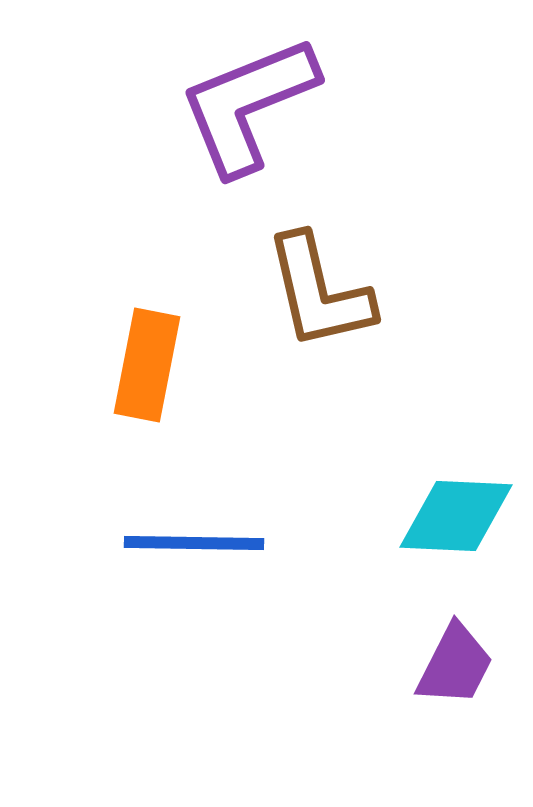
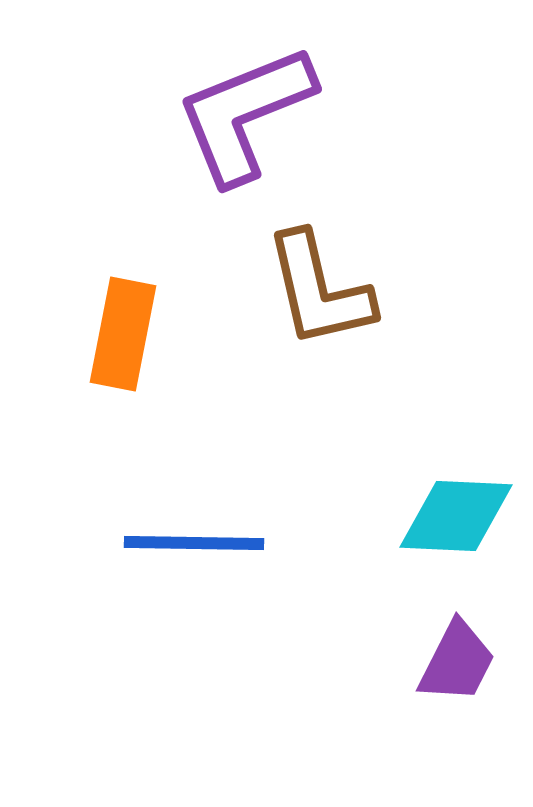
purple L-shape: moved 3 px left, 9 px down
brown L-shape: moved 2 px up
orange rectangle: moved 24 px left, 31 px up
purple trapezoid: moved 2 px right, 3 px up
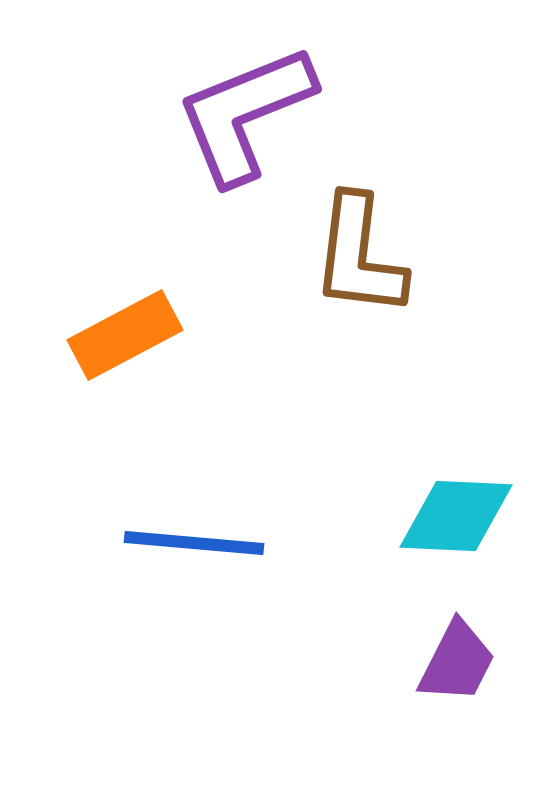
brown L-shape: moved 40 px right, 34 px up; rotated 20 degrees clockwise
orange rectangle: moved 2 px right, 1 px down; rotated 51 degrees clockwise
blue line: rotated 4 degrees clockwise
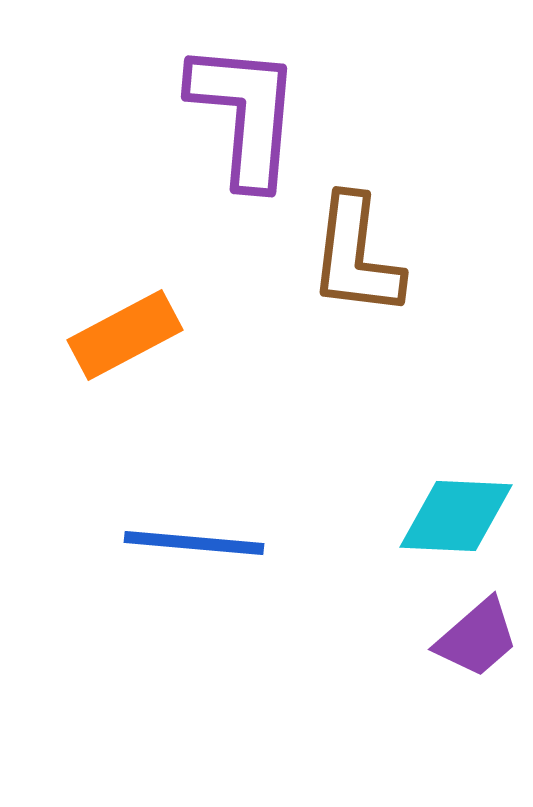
purple L-shape: rotated 117 degrees clockwise
brown L-shape: moved 3 px left
purple trapezoid: moved 20 px right, 24 px up; rotated 22 degrees clockwise
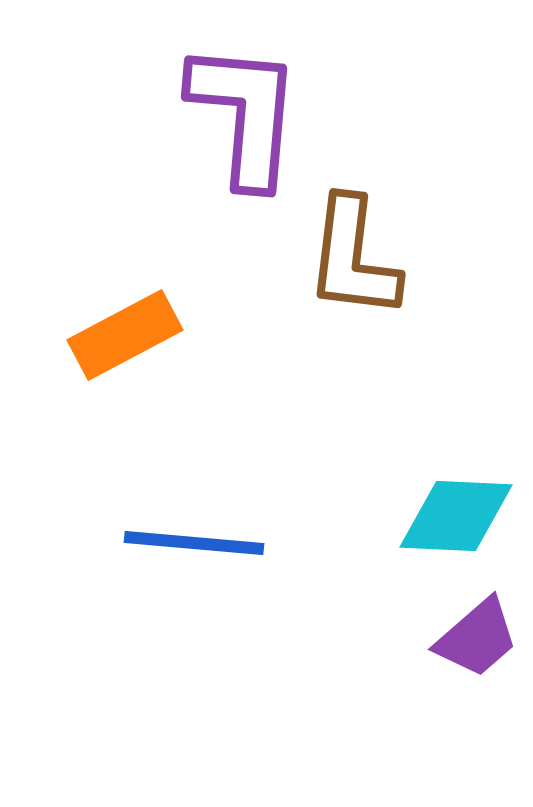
brown L-shape: moved 3 px left, 2 px down
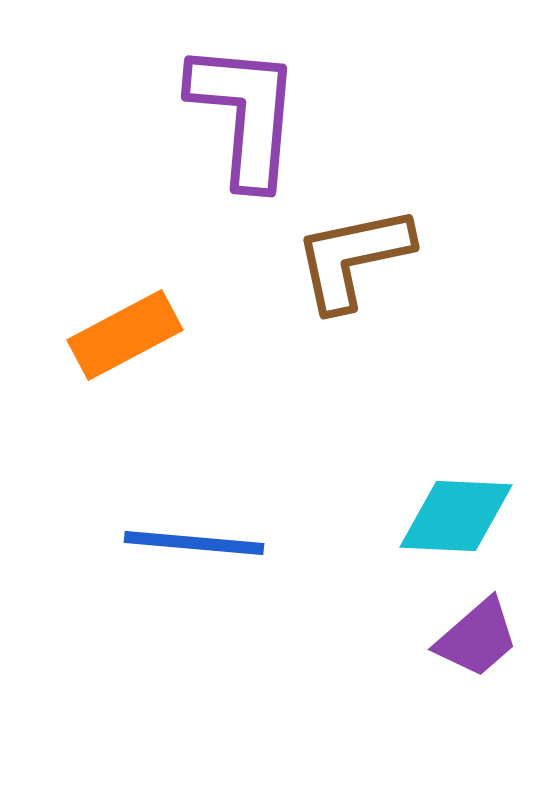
brown L-shape: rotated 71 degrees clockwise
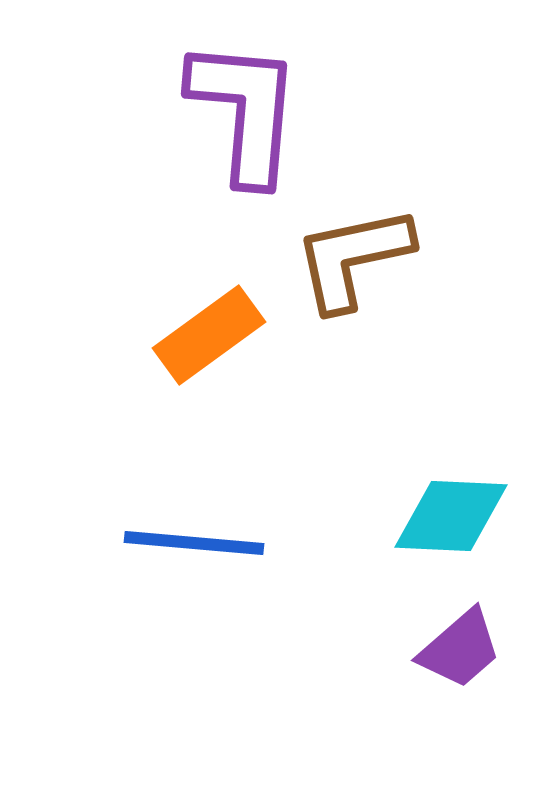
purple L-shape: moved 3 px up
orange rectangle: moved 84 px right; rotated 8 degrees counterclockwise
cyan diamond: moved 5 px left
purple trapezoid: moved 17 px left, 11 px down
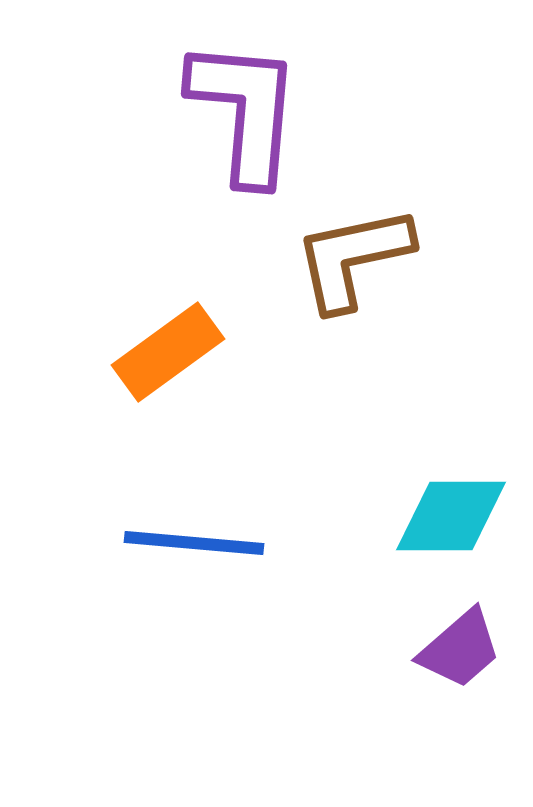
orange rectangle: moved 41 px left, 17 px down
cyan diamond: rotated 3 degrees counterclockwise
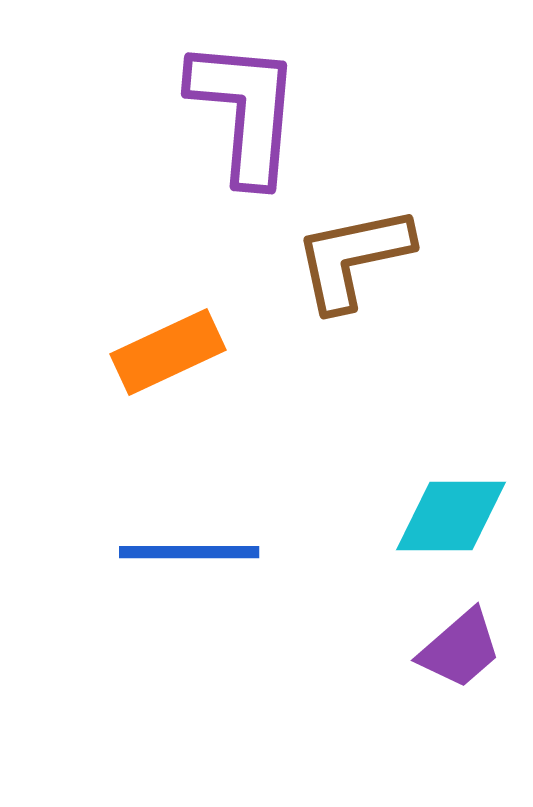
orange rectangle: rotated 11 degrees clockwise
blue line: moved 5 px left, 9 px down; rotated 5 degrees counterclockwise
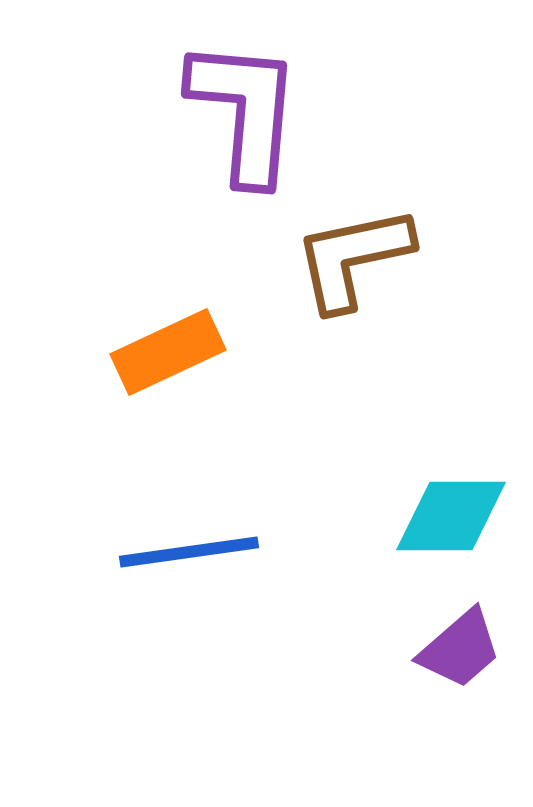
blue line: rotated 8 degrees counterclockwise
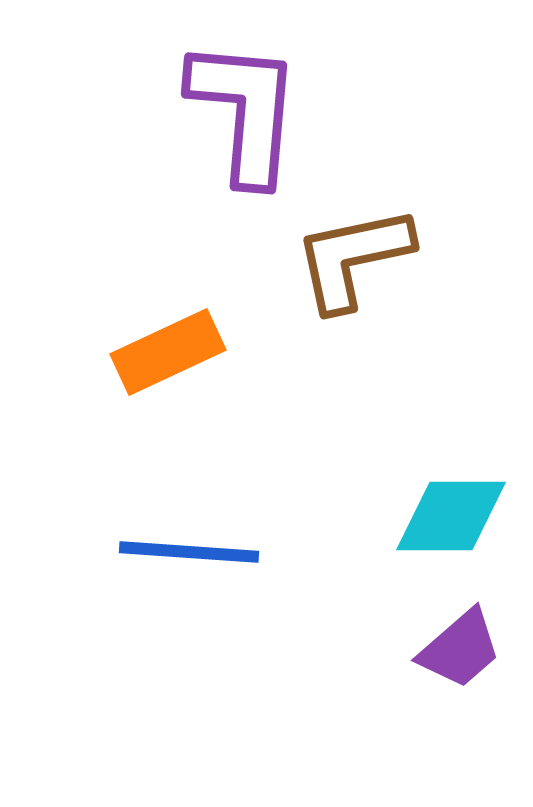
blue line: rotated 12 degrees clockwise
